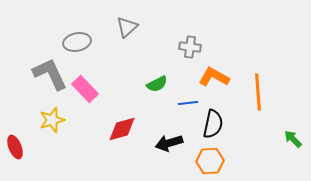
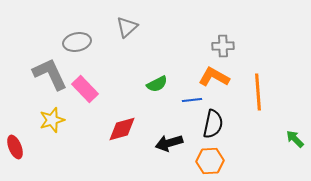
gray cross: moved 33 px right, 1 px up; rotated 10 degrees counterclockwise
blue line: moved 4 px right, 3 px up
green arrow: moved 2 px right
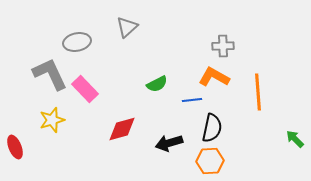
black semicircle: moved 1 px left, 4 px down
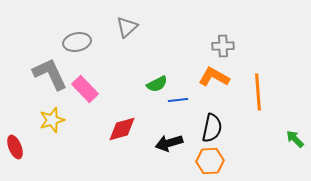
blue line: moved 14 px left
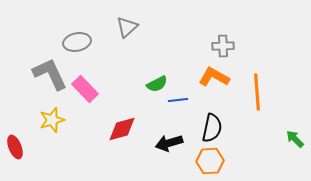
orange line: moved 1 px left
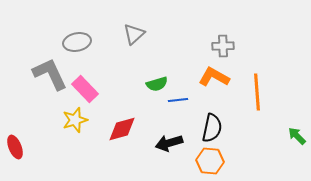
gray triangle: moved 7 px right, 7 px down
green semicircle: rotated 10 degrees clockwise
yellow star: moved 23 px right
green arrow: moved 2 px right, 3 px up
orange hexagon: rotated 8 degrees clockwise
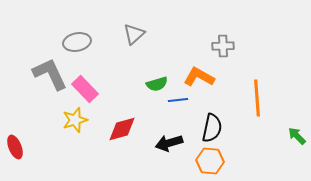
orange L-shape: moved 15 px left
orange line: moved 6 px down
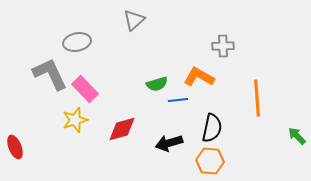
gray triangle: moved 14 px up
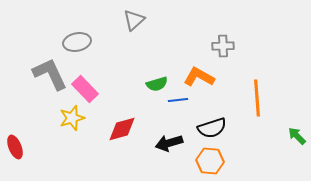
yellow star: moved 3 px left, 2 px up
black semicircle: rotated 60 degrees clockwise
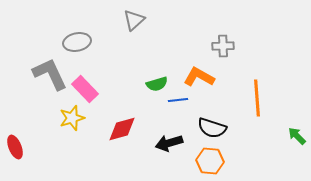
black semicircle: rotated 36 degrees clockwise
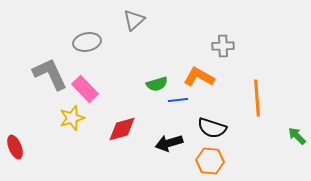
gray ellipse: moved 10 px right
